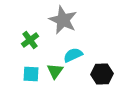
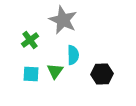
cyan semicircle: rotated 114 degrees clockwise
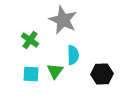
green cross: rotated 18 degrees counterclockwise
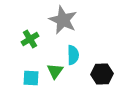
green cross: moved 1 px up; rotated 24 degrees clockwise
cyan square: moved 4 px down
